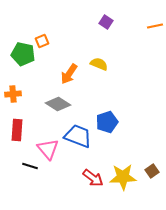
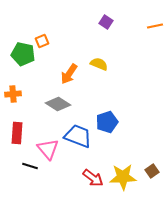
red rectangle: moved 3 px down
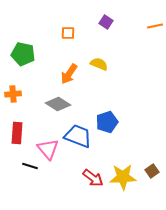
orange square: moved 26 px right, 8 px up; rotated 24 degrees clockwise
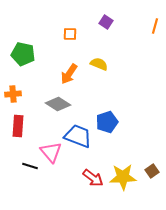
orange line: rotated 63 degrees counterclockwise
orange square: moved 2 px right, 1 px down
red rectangle: moved 1 px right, 7 px up
pink triangle: moved 3 px right, 3 px down
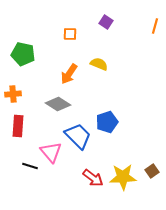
blue trapezoid: rotated 24 degrees clockwise
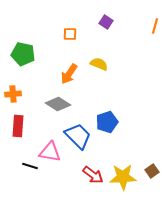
pink triangle: moved 1 px left; rotated 40 degrees counterclockwise
red arrow: moved 3 px up
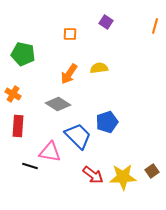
yellow semicircle: moved 4 px down; rotated 30 degrees counterclockwise
orange cross: rotated 35 degrees clockwise
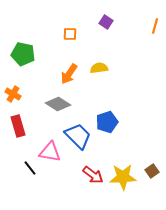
red rectangle: rotated 20 degrees counterclockwise
black line: moved 2 px down; rotated 35 degrees clockwise
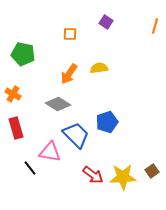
red rectangle: moved 2 px left, 2 px down
blue trapezoid: moved 2 px left, 1 px up
